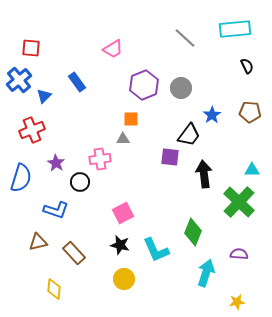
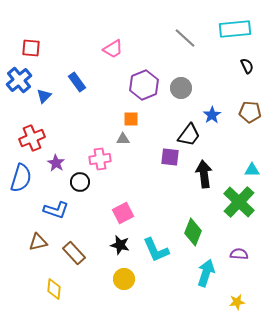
red cross: moved 8 px down
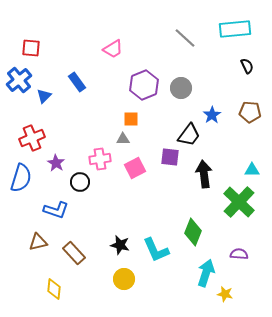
pink square: moved 12 px right, 45 px up
yellow star: moved 12 px left, 8 px up; rotated 21 degrees clockwise
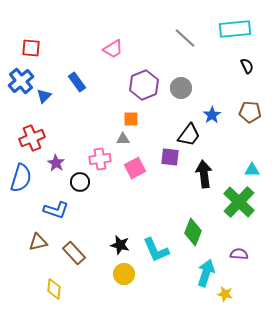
blue cross: moved 2 px right, 1 px down
yellow circle: moved 5 px up
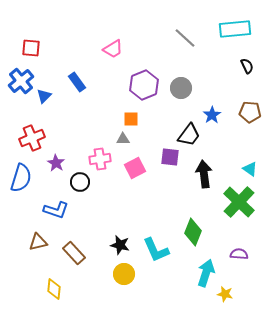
cyan triangle: moved 2 px left, 1 px up; rotated 35 degrees clockwise
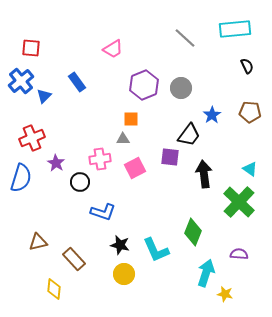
blue L-shape: moved 47 px right, 2 px down
brown rectangle: moved 6 px down
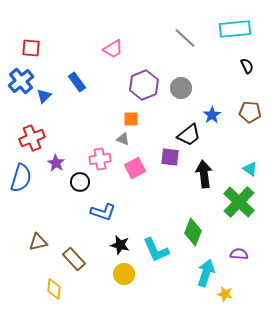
black trapezoid: rotated 15 degrees clockwise
gray triangle: rotated 24 degrees clockwise
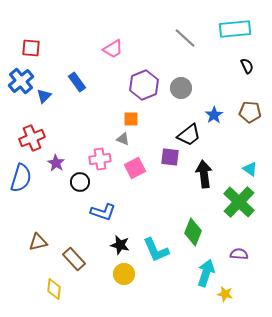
blue star: moved 2 px right
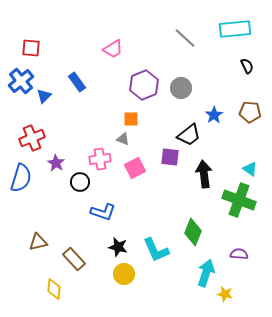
green cross: moved 2 px up; rotated 24 degrees counterclockwise
black star: moved 2 px left, 2 px down
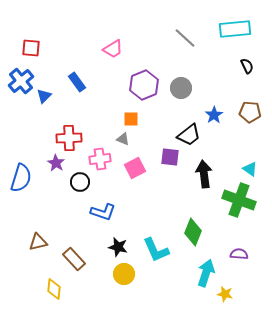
red cross: moved 37 px right; rotated 20 degrees clockwise
